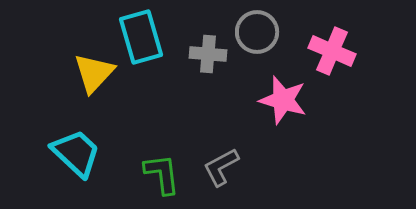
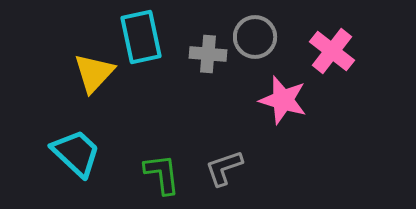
gray circle: moved 2 px left, 5 px down
cyan rectangle: rotated 4 degrees clockwise
pink cross: rotated 15 degrees clockwise
gray L-shape: moved 3 px right, 1 px down; rotated 9 degrees clockwise
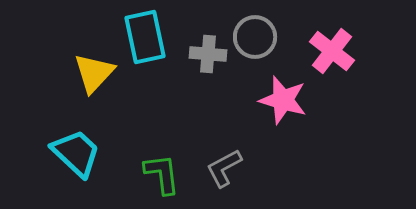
cyan rectangle: moved 4 px right
gray L-shape: rotated 9 degrees counterclockwise
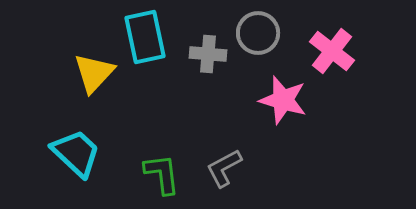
gray circle: moved 3 px right, 4 px up
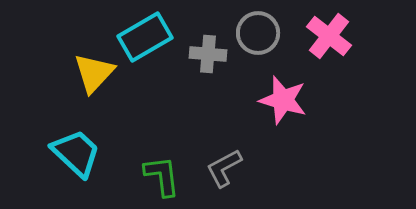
cyan rectangle: rotated 72 degrees clockwise
pink cross: moved 3 px left, 15 px up
green L-shape: moved 2 px down
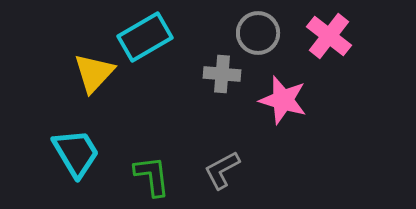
gray cross: moved 14 px right, 20 px down
cyan trapezoid: rotated 16 degrees clockwise
gray L-shape: moved 2 px left, 2 px down
green L-shape: moved 10 px left
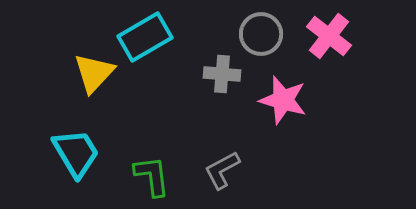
gray circle: moved 3 px right, 1 px down
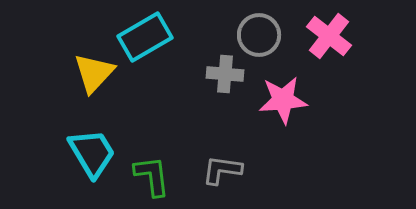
gray circle: moved 2 px left, 1 px down
gray cross: moved 3 px right
pink star: rotated 21 degrees counterclockwise
cyan trapezoid: moved 16 px right
gray L-shape: rotated 36 degrees clockwise
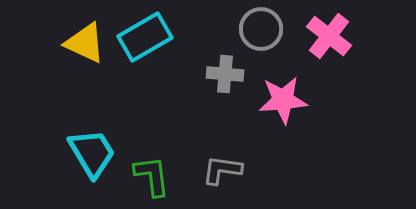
gray circle: moved 2 px right, 6 px up
yellow triangle: moved 9 px left, 30 px up; rotated 48 degrees counterclockwise
